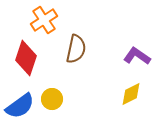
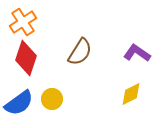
orange cross: moved 21 px left, 2 px down
brown semicircle: moved 4 px right, 3 px down; rotated 20 degrees clockwise
purple L-shape: moved 3 px up
blue semicircle: moved 1 px left, 3 px up
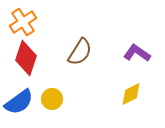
blue semicircle: moved 1 px up
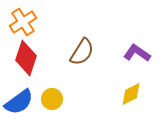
brown semicircle: moved 2 px right
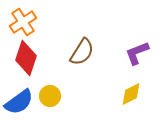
purple L-shape: rotated 56 degrees counterclockwise
yellow circle: moved 2 px left, 3 px up
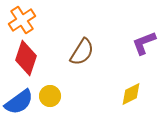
orange cross: moved 1 px left, 2 px up
purple L-shape: moved 7 px right, 10 px up
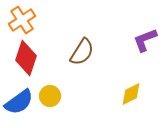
purple L-shape: moved 1 px right, 3 px up
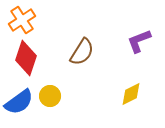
purple L-shape: moved 6 px left, 1 px down
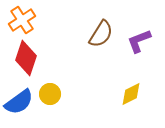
brown semicircle: moved 19 px right, 18 px up
yellow circle: moved 2 px up
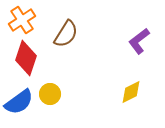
brown semicircle: moved 35 px left
purple L-shape: rotated 16 degrees counterclockwise
yellow diamond: moved 2 px up
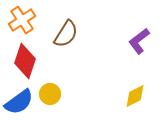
red diamond: moved 1 px left, 3 px down
yellow diamond: moved 4 px right, 4 px down
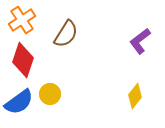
purple L-shape: moved 1 px right
red diamond: moved 2 px left, 1 px up
yellow diamond: rotated 25 degrees counterclockwise
